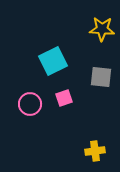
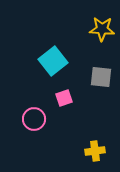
cyan square: rotated 12 degrees counterclockwise
pink circle: moved 4 px right, 15 px down
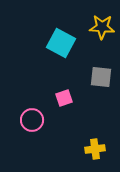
yellow star: moved 2 px up
cyan square: moved 8 px right, 18 px up; rotated 24 degrees counterclockwise
pink circle: moved 2 px left, 1 px down
yellow cross: moved 2 px up
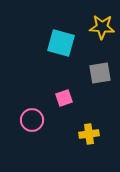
cyan square: rotated 12 degrees counterclockwise
gray square: moved 1 px left, 4 px up; rotated 15 degrees counterclockwise
yellow cross: moved 6 px left, 15 px up
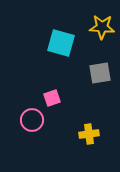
pink square: moved 12 px left
